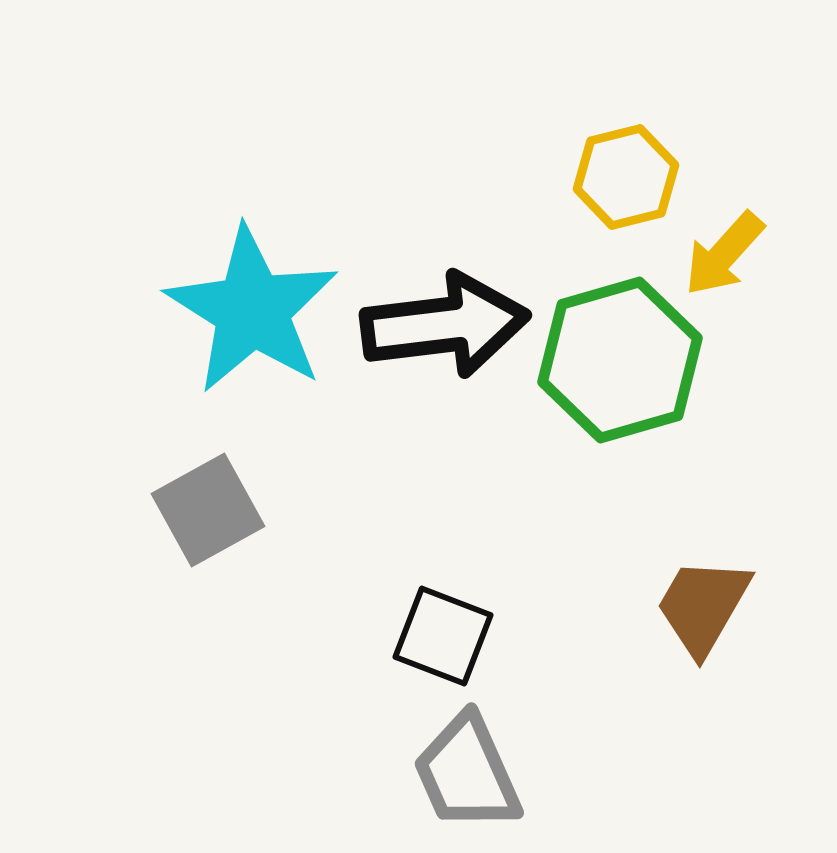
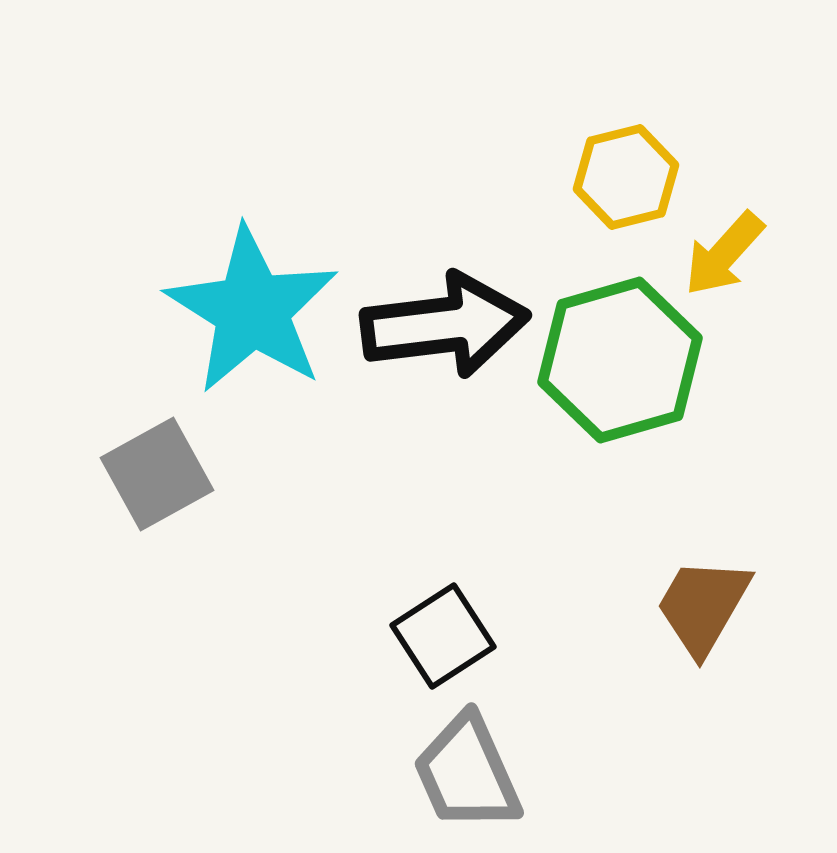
gray square: moved 51 px left, 36 px up
black square: rotated 36 degrees clockwise
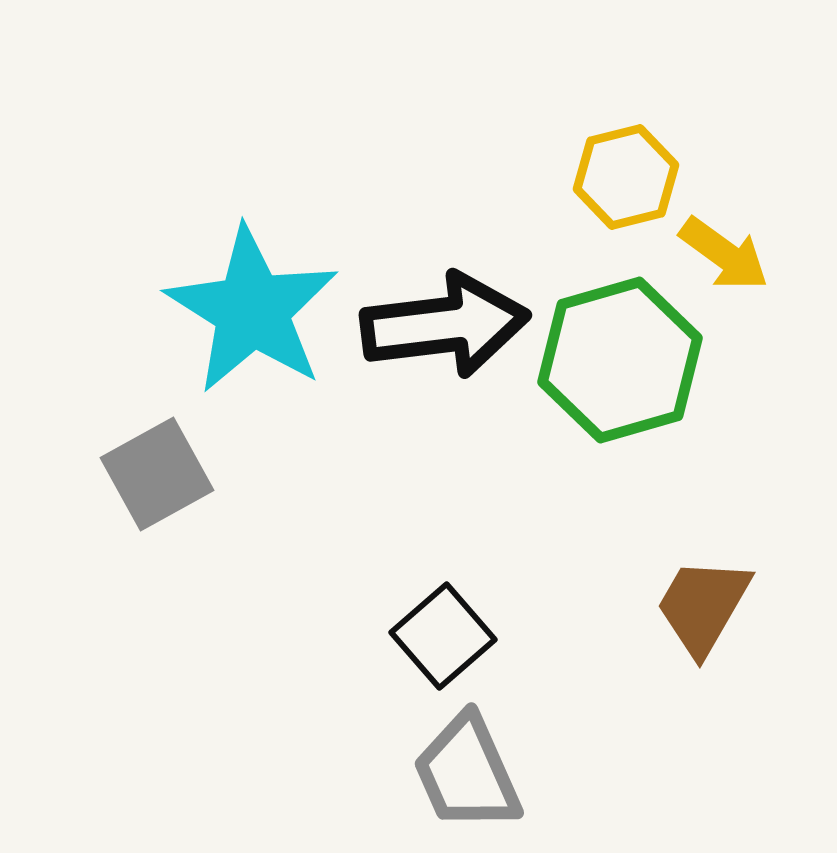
yellow arrow: rotated 96 degrees counterclockwise
black square: rotated 8 degrees counterclockwise
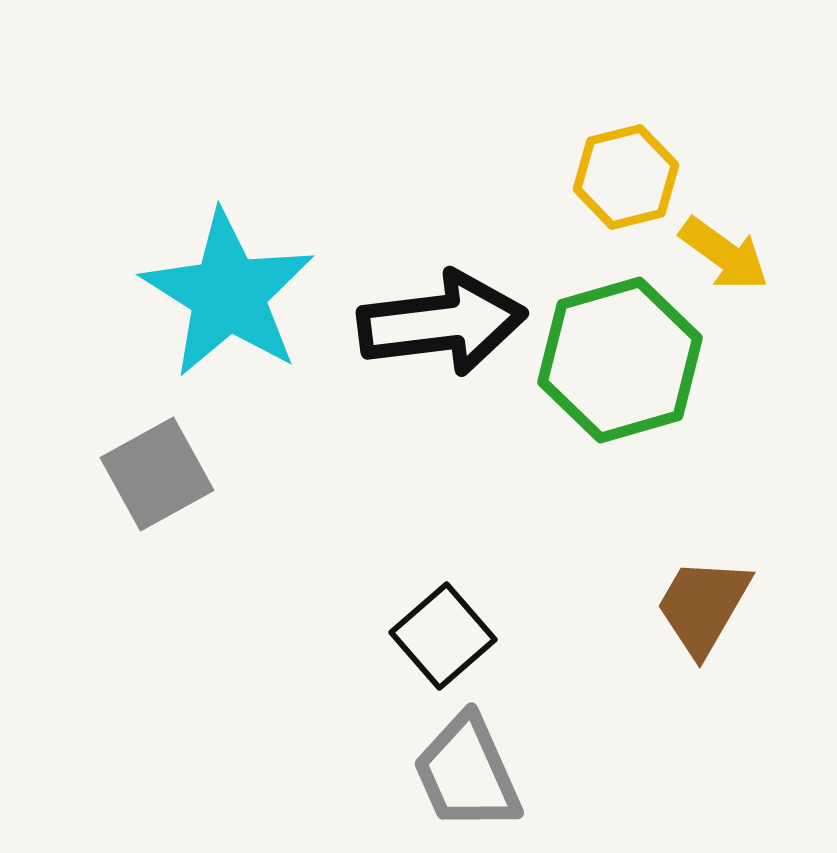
cyan star: moved 24 px left, 16 px up
black arrow: moved 3 px left, 2 px up
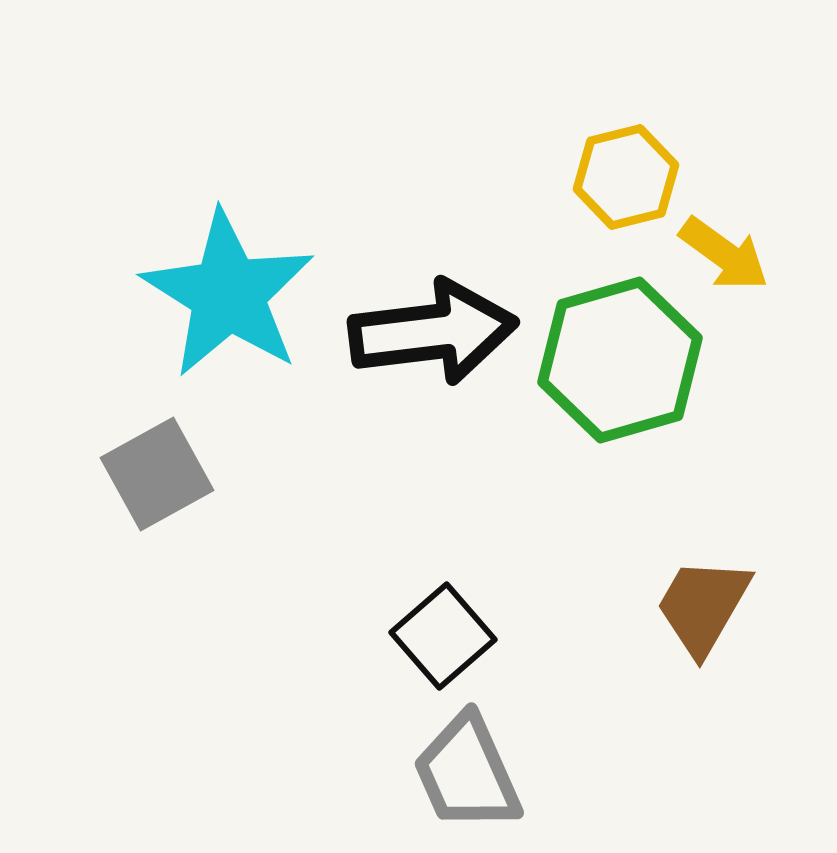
black arrow: moved 9 px left, 9 px down
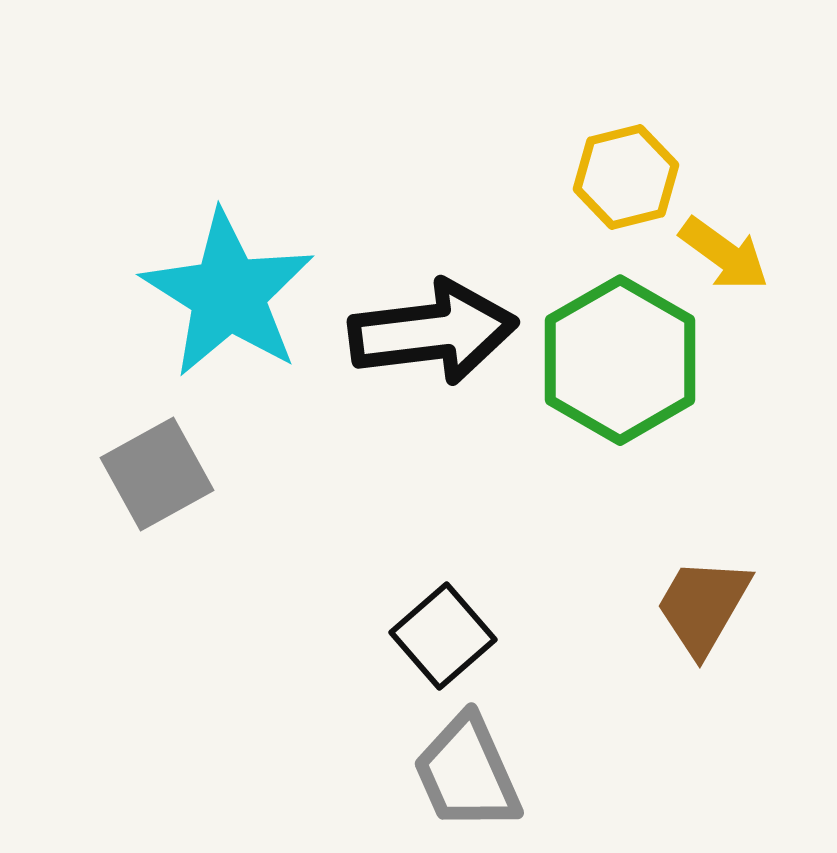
green hexagon: rotated 14 degrees counterclockwise
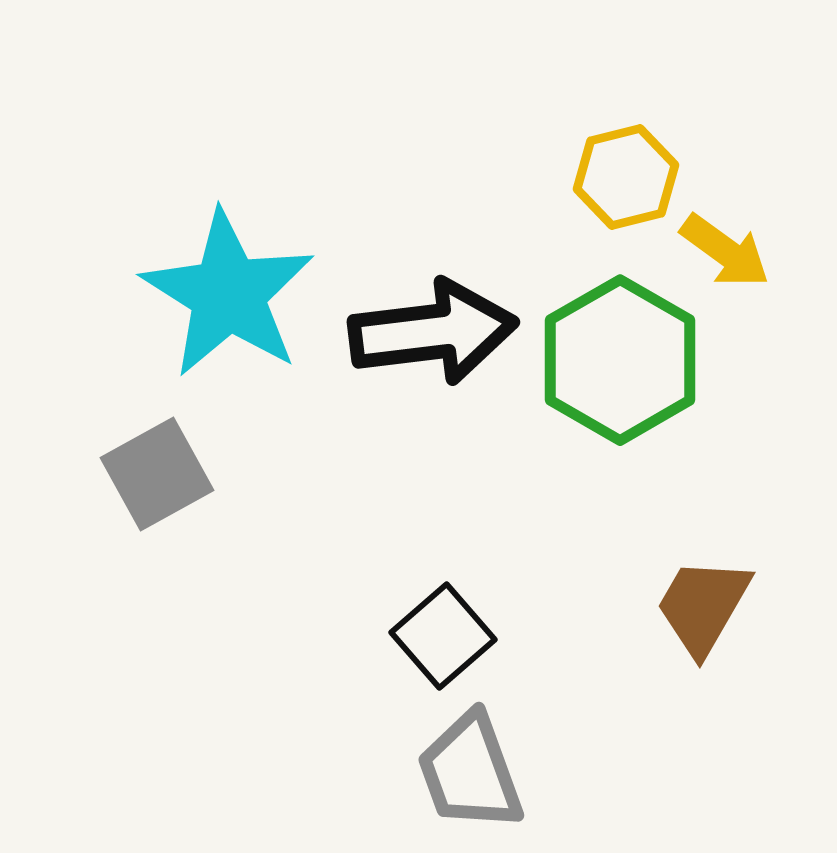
yellow arrow: moved 1 px right, 3 px up
gray trapezoid: moved 3 px right, 1 px up; rotated 4 degrees clockwise
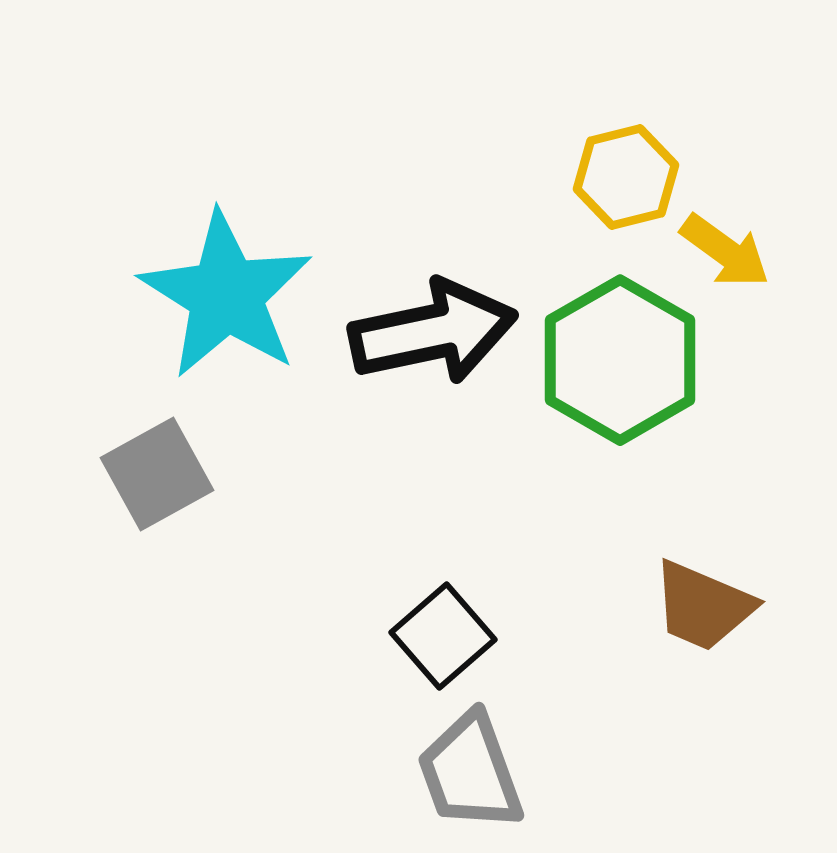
cyan star: moved 2 px left, 1 px down
black arrow: rotated 5 degrees counterclockwise
brown trapezoid: rotated 97 degrees counterclockwise
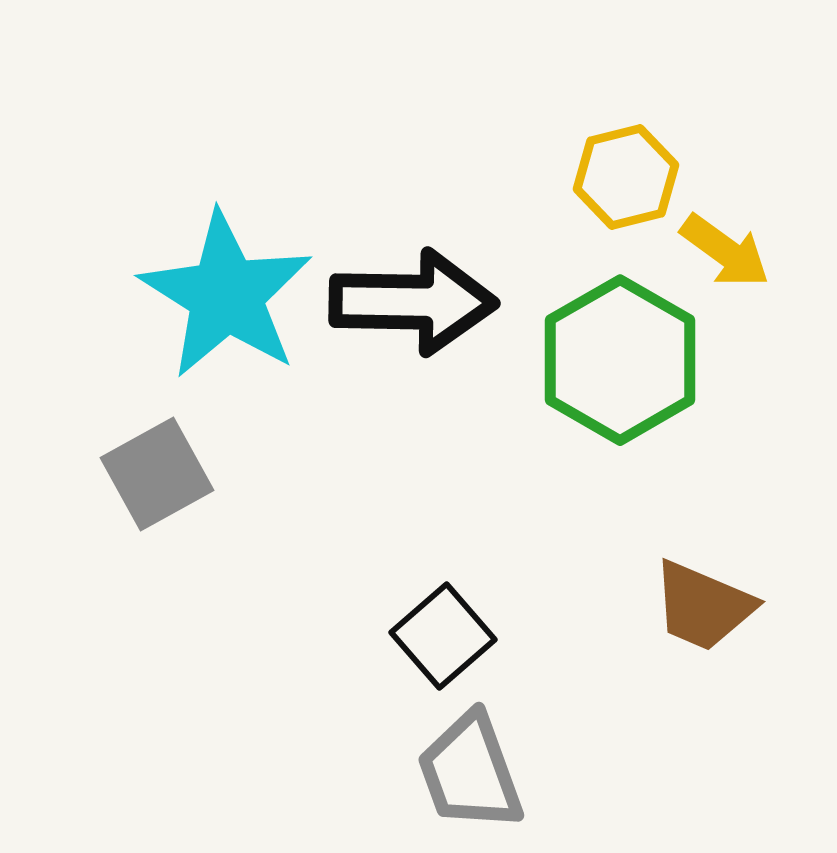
black arrow: moved 20 px left, 30 px up; rotated 13 degrees clockwise
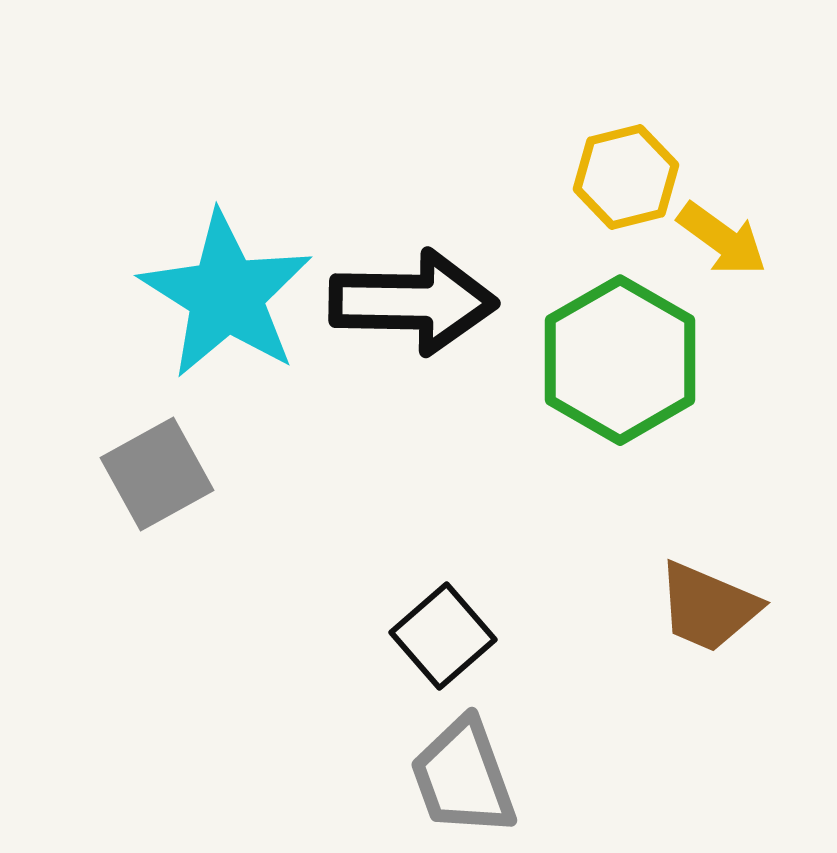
yellow arrow: moved 3 px left, 12 px up
brown trapezoid: moved 5 px right, 1 px down
gray trapezoid: moved 7 px left, 5 px down
